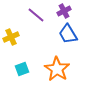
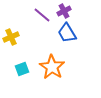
purple line: moved 6 px right
blue trapezoid: moved 1 px left, 1 px up
orange star: moved 5 px left, 2 px up
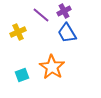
purple line: moved 1 px left
yellow cross: moved 7 px right, 5 px up
cyan square: moved 6 px down
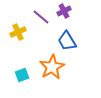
purple line: moved 2 px down
blue trapezoid: moved 8 px down
orange star: rotated 10 degrees clockwise
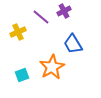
blue trapezoid: moved 6 px right, 3 px down
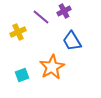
blue trapezoid: moved 1 px left, 3 px up
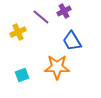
orange star: moved 5 px right; rotated 30 degrees clockwise
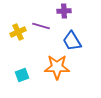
purple cross: rotated 24 degrees clockwise
purple line: moved 9 px down; rotated 24 degrees counterclockwise
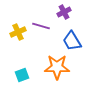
purple cross: moved 1 px down; rotated 24 degrees counterclockwise
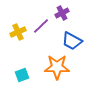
purple cross: moved 2 px left, 1 px down
purple line: rotated 60 degrees counterclockwise
blue trapezoid: rotated 30 degrees counterclockwise
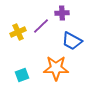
purple cross: rotated 24 degrees clockwise
orange star: moved 1 px left, 1 px down
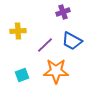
purple cross: moved 1 px right, 1 px up; rotated 16 degrees counterclockwise
purple line: moved 4 px right, 19 px down
yellow cross: moved 1 px up; rotated 21 degrees clockwise
orange star: moved 3 px down
